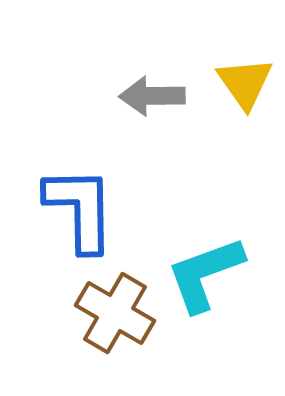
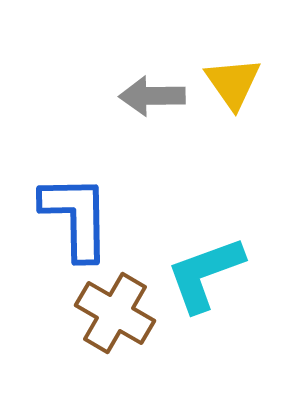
yellow triangle: moved 12 px left
blue L-shape: moved 4 px left, 8 px down
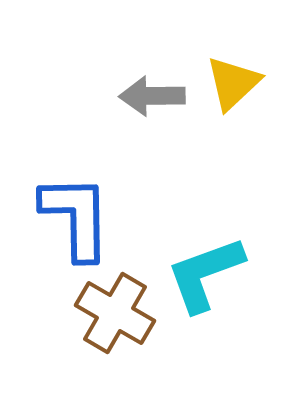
yellow triangle: rotated 22 degrees clockwise
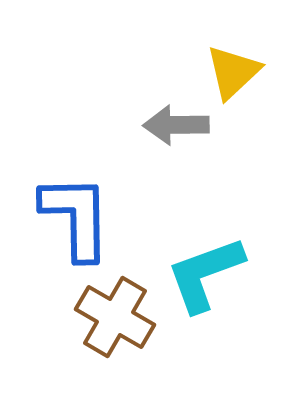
yellow triangle: moved 11 px up
gray arrow: moved 24 px right, 29 px down
brown cross: moved 4 px down
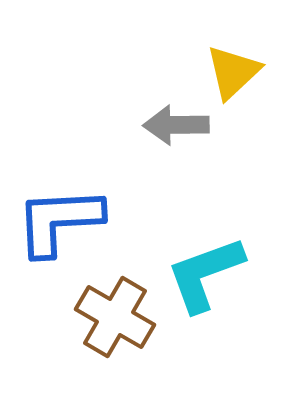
blue L-shape: moved 17 px left, 4 px down; rotated 92 degrees counterclockwise
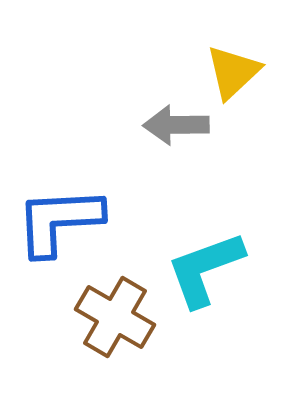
cyan L-shape: moved 5 px up
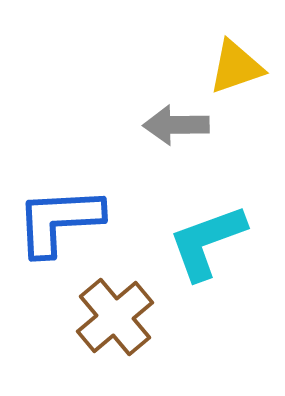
yellow triangle: moved 3 px right, 5 px up; rotated 24 degrees clockwise
cyan L-shape: moved 2 px right, 27 px up
brown cross: rotated 20 degrees clockwise
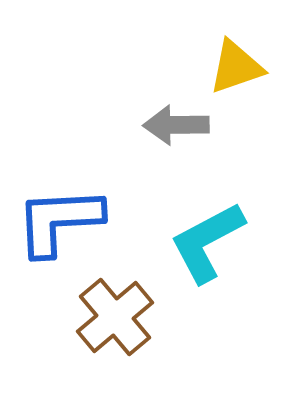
cyan L-shape: rotated 8 degrees counterclockwise
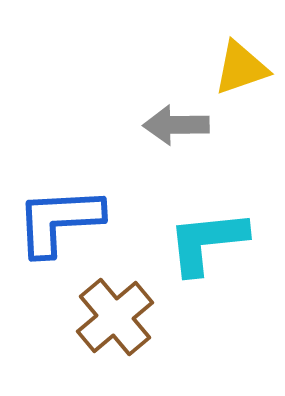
yellow triangle: moved 5 px right, 1 px down
cyan L-shape: rotated 22 degrees clockwise
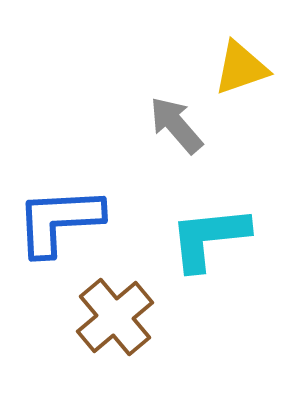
gray arrow: rotated 50 degrees clockwise
cyan L-shape: moved 2 px right, 4 px up
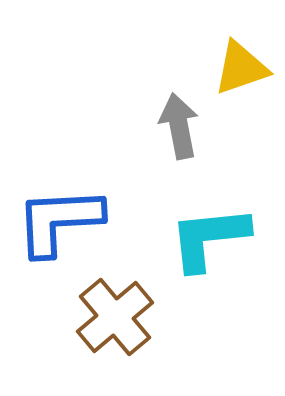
gray arrow: moved 3 px right, 1 px down; rotated 30 degrees clockwise
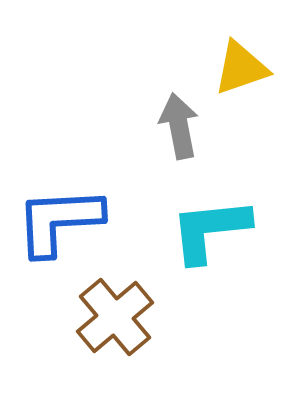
cyan L-shape: moved 1 px right, 8 px up
